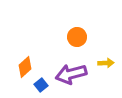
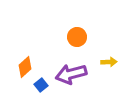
yellow arrow: moved 3 px right, 1 px up
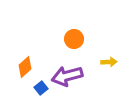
orange circle: moved 3 px left, 2 px down
purple arrow: moved 4 px left, 2 px down
blue square: moved 3 px down
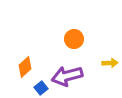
yellow arrow: moved 1 px right, 1 px down
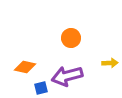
orange circle: moved 3 px left, 1 px up
orange diamond: rotated 55 degrees clockwise
blue square: rotated 24 degrees clockwise
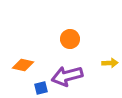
orange circle: moved 1 px left, 1 px down
orange diamond: moved 2 px left, 2 px up
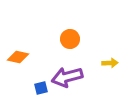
orange diamond: moved 5 px left, 8 px up
purple arrow: moved 1 px down
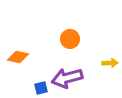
purple arrow: moved 1 px down
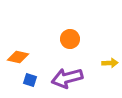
blue square: moved 11 px left, 8 px up; rotated 32 degrees clockwise
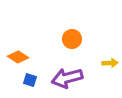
orange circle: moved 2 px right
orange diamond: rotated 20 degrees clockwise
